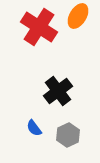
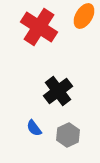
orange ellipse: moved 6 px right
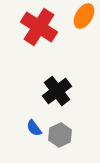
black cross: moved 1 px left
gray hexagon: moved 8 px left
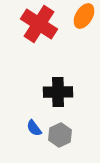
red cross: moved 3 px up
black cross: moved 1 px right, 1 px down; rotated 36 degrees clockwise
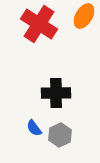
black cross: moved 2 px left, 1 px down
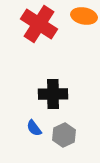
orange ellipse: rotated 70 degrees clockwise
black cross: moved 3 px left, 1 px down
gray hexagon: moved 4 px right
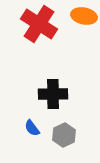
blue semicircle: moved 2 px left
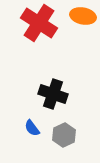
orange ellipse: moved 1 px left
red cross: moved 1 px up
black cross: rotated 20 degrees clockwise
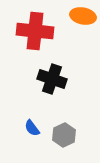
red cross: moved 4 px left, 8 px down; rotated 27 degrees counterclockwise
black cross: moved 1 px left, 15 px up
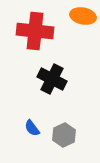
black cross: rotated 8 degrees clockwise
